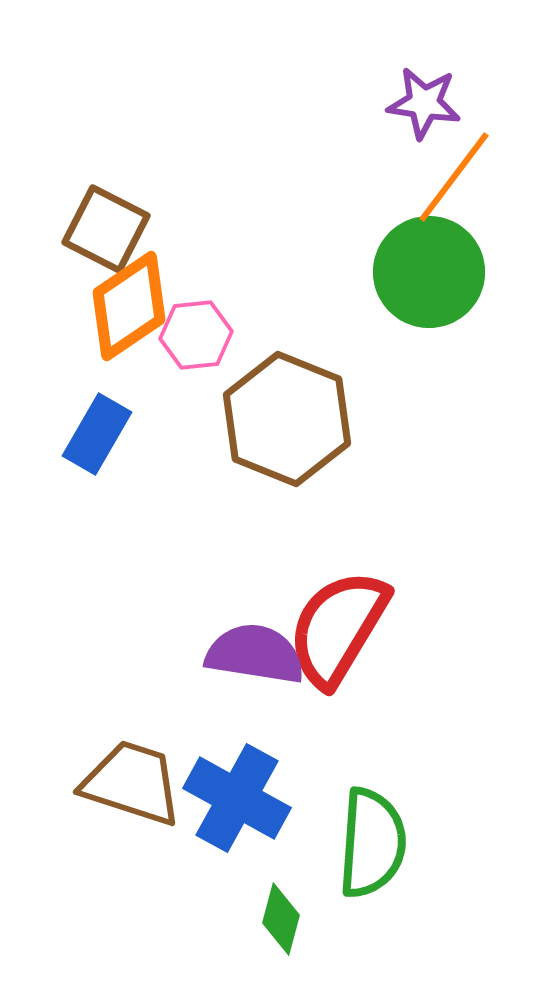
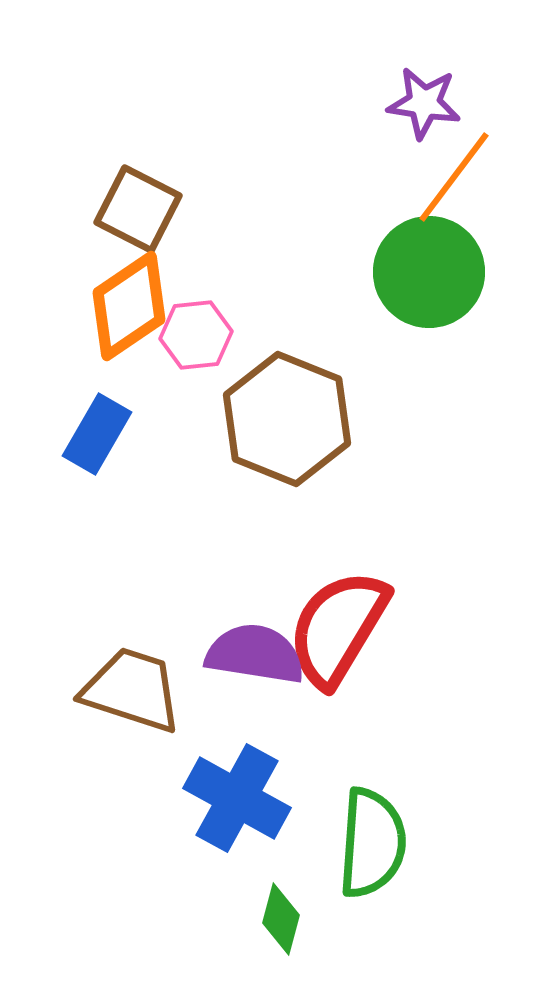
brown square: moved 32 px right, 20 px up
brown trapezoid: moved 93 px up
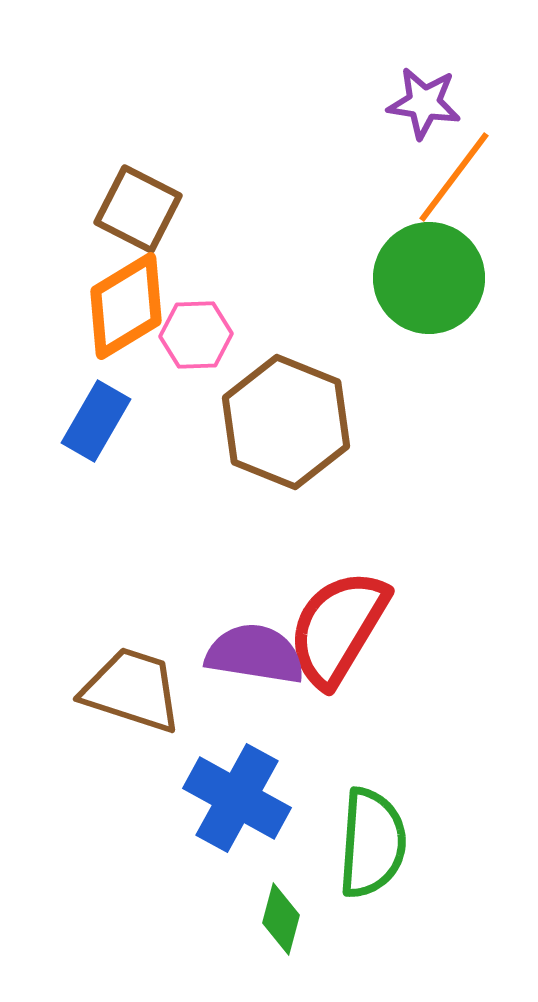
green circle: moved 6 px down
orange diamond: moved 3 px left; rotated 3 degrees clockwise
pink hexagon: rotated 4 degrees clockwise
brown hexagon: moved 1 px left, 3 px down
blue rectangle: moved 1 px left, 13 px up
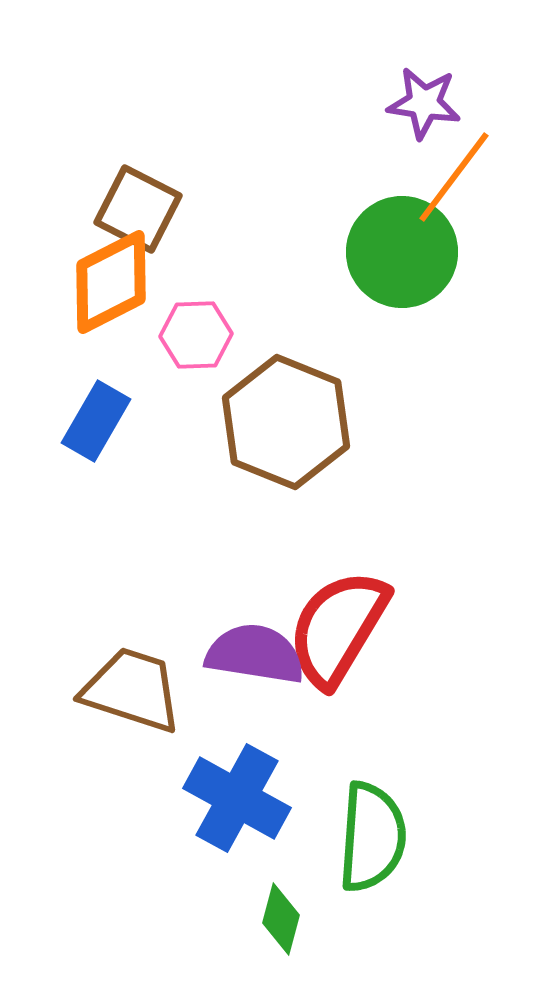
green circle: moved 27 px left, 26 px up
orange diamond: moved 15 px left, 24 px up; rotated 4 degrees clockwise
green semicircle: moved 6 px up
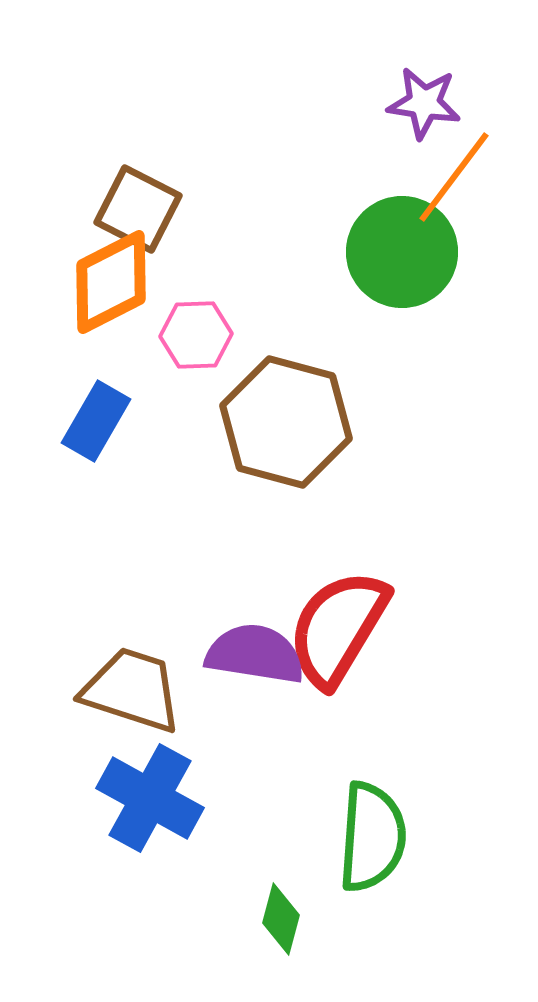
brown hexagon: rotated 7 degrees counterclockwise
blue cross: moved 87 px left
